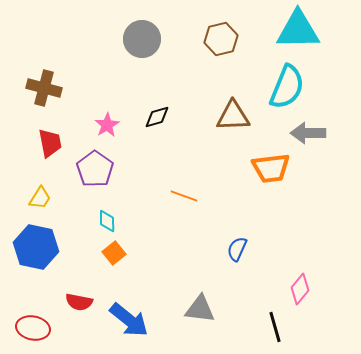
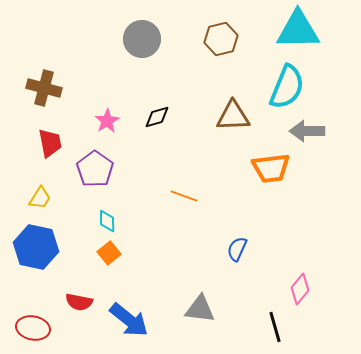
pink star: moved 4 px up
gray arrow: moved 1 px left, 2 px up
orange square: moved 5 px left
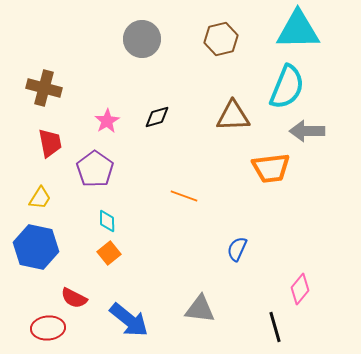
red semicircle: moved 5 px left, 4 px up; rotated 16 degrees clockwise
red ellipse: moved 15 px right; rotated 16 degrees counterclockwise
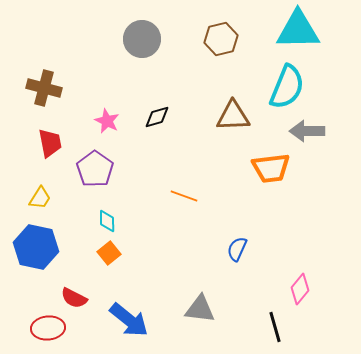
pink star: rotated 15 degrees counterclockwise
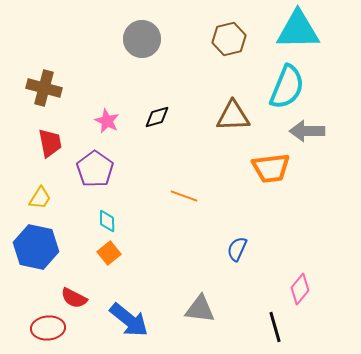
brown hexagon: moved 8 px right
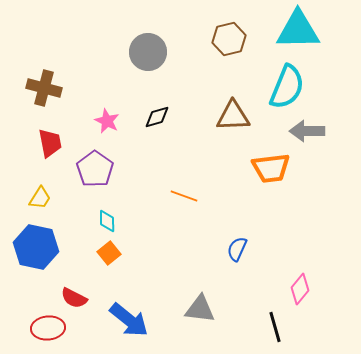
gray circle: moved 6 px right, 13 px down
